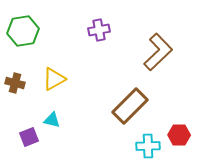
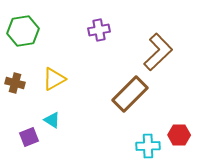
brown rectangle: moved 12 px up
cyan triangle: rotated 18 degrees clockwise
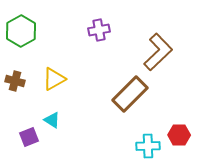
green hexagon: moved 2 px left; rotated 20 degrees counterclockwise
brown cross: moved 2 px up
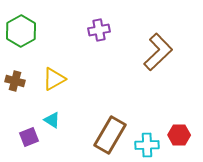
brown rectangle: moved 20 px left, 41 px down; rotated 15 degrees counterclockwise
cyan cross: moved 1 px left, 1 px up
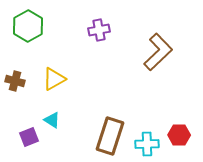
green hexagon: moved 7 px right, 5 px up
brown rectangle: moved 1 px down; rotated 12 degrees counterclockwise
cyan cross: moved 1 px up
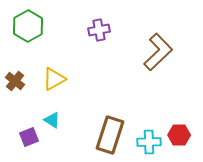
brown cross: rotated 24 degrees clockwise
brown rectangle: moved 1 px up
cyan cross: moved 2 px right, 2 px up
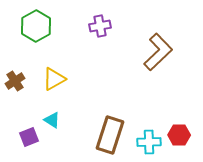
green hexagon: moved 8 px right
purple cross: moved 1 px right, 4 px up
brown cross: rotated 18 degrees clockwise
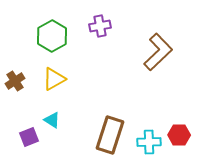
green hexagon: moved 16 px right, 10 px down
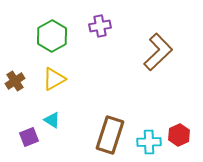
red hexagon: rotated 25 degrees counterclockwise
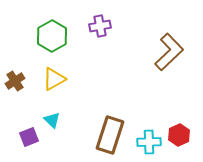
brown L-shape: moved 11 px right
cyan triangle: rotated 12 degrees clockwise
